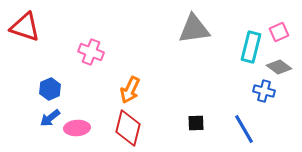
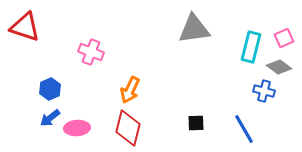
pink square: moved 5 px right, 6 px down
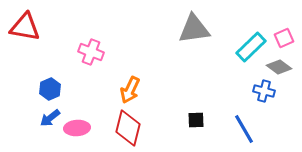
red triangle: rotated 8 degrees counterclockwise
cyan rectangle: rotated 32 degrees clockwise
black square: moved 3 px up
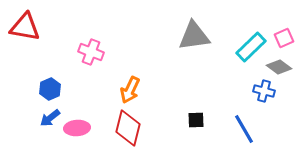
gray triangle: moved 7 px down
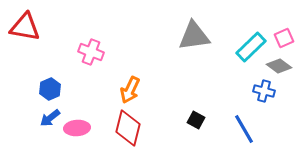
gray diamond: moved 1 px up
black square: rotated 30 degrees clockwise
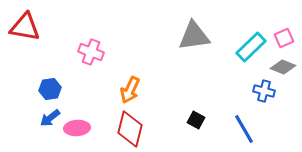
gray diamond: moved 4 px right, 1 px down; rotated 15 degrees counterclockwise
blue hexagon: rotated 15 degrees clockwise
red diamond: moved 2 px right, 1 px down
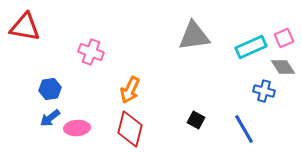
cyan rectangle: rotated 20 degrees clockwise
gray diamond: rotated 35 degrees clockwise
